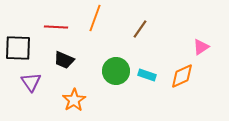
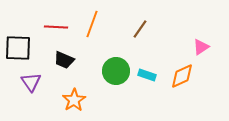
orange line: moved 3 px left, 6 px down
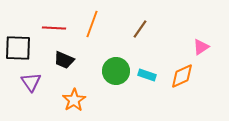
red line: moved 2 px left, 1 px down
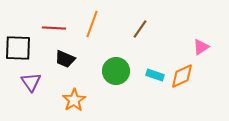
black trapezoid: moved 1 px right, 1 px up
cyan rectangle: moved 8 px right
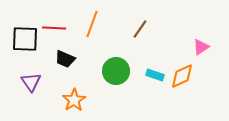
black square: moved 7 px right, 9 px up
